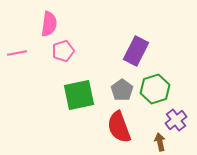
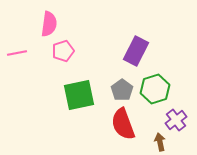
red semicircle: moved 4 px right, 3 px up
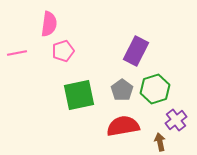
red semicircle: moved 2 px down; rotated 100 degrees clockwise
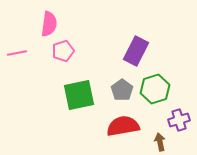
purple cross: moved 3 px right; rotated 20 degrees clockwise
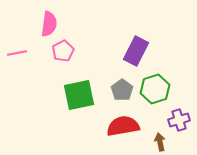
pink pentagon: rotated 10 degrees counterclockwise
